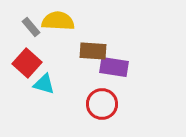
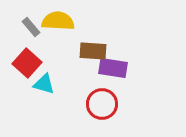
purple rectangle: moved 1 px left, 1 px down
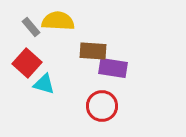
red circle: moved 2 px down
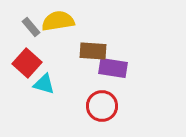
yellow semicircle: rotated 12 degrees counterclockwise
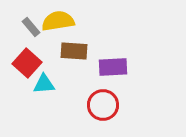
brown rectangle: moved 19 px left
purple rectangle: moved 1 px up; rotated 12 degrees counterclockwise
cyan triangle: rotated 20 degrees counterclockwise
red circle: moved 1 px right, 1 px up
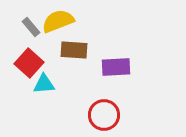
yellow semicircle: rotated 12 degrees counterclockwise
brown rectangle: moved 1 px up
red square: moved 2 px right
purple rectangle: moved 3 px right
red circle: moved 1 px right, 10 px down
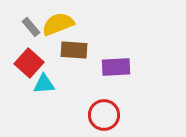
yellow semicircle: moved 3 px down
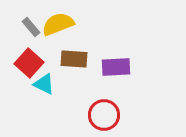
brown rectangle: moved 9 px down
cyan triangle: rotated 30 degrees clockwise
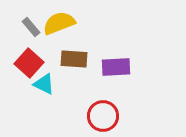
yellow semicircle: moved 1 px right, 1 px up
red circle: moved 1 px left, 1 px down
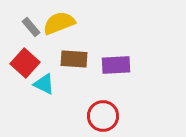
red square: moved 4 px left
purple rectangle: moved 2 px up
